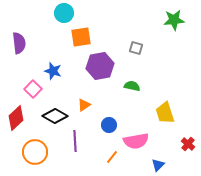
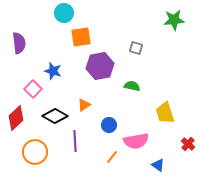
blue triangle: rotated 40 degrees counterclockwise
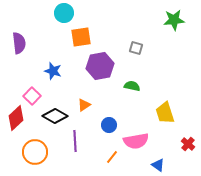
pink square: moved 1 px left, 7 px down
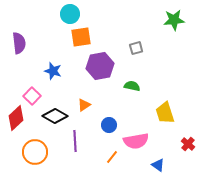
cyan circle: moved 6 px right, 1 px down
gray square: rotated 32 degrees counterclockwise
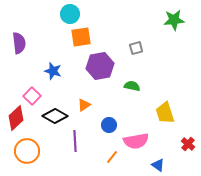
orange circle: moved 8 px left, 1 px up
